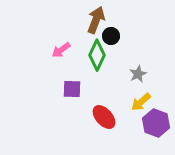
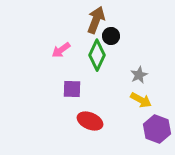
gray star: moved 1 px right, 1 px down
yellow arrow: moved 2 px up; rotated 110 degrees counterclockwise
red ellipse: moved 14 px left, 4 px down; rotated 25 degrees counterclockwise
purple hexagon: moved 1 px right, 6 px down
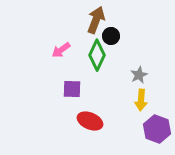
yellow arrow: rotated 65 degrees clockwise
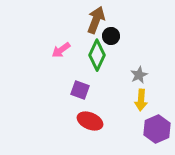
purple square: moved 8 px right, 1 px down; rotated 18 degrees clockwise
purple hexagon: rotated 16 degrees clockwise
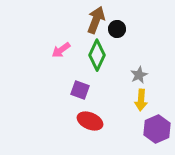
black circle: moved 6 px right, 7 px up
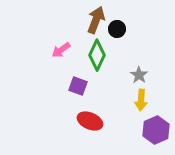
gray star: rotated 12 degrees counterclockwise
purple square: moved 2 px left, 4 px up
purple hexagon: moved 1 px left, 1 px down
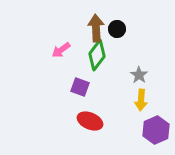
brown arrow: moved 8 px down; rotated 24 degrees counterclockwise
green diamond: rotated 12 degrees clockwise
purple square: moved 2 px right, 1 px down
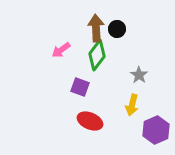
yellow arrow: moved 9 px left, 5 px down; rotated 10 degrees clockwise
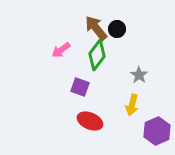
brown arrow: rotated 36 degrees counterclockwise
purple hexagon: moved 1 px right, 1 px down
